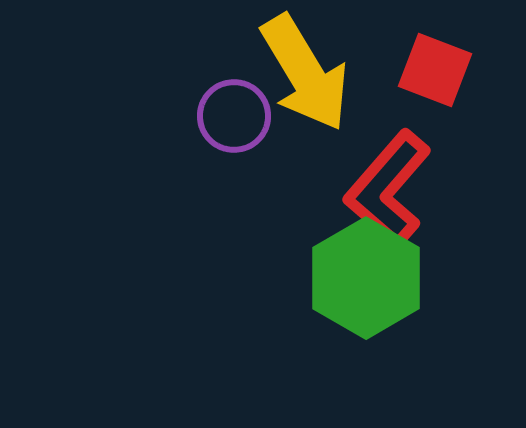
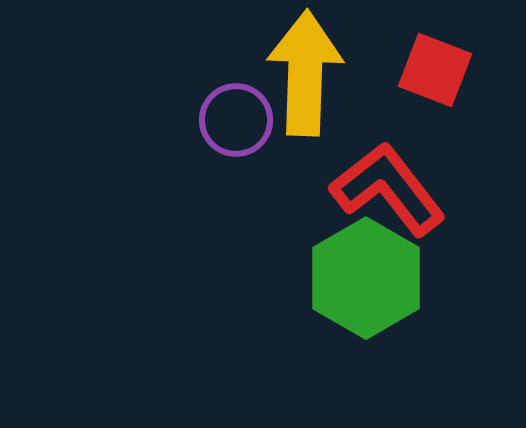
yellow arrow: rotated 147 degrees counterclockwise
purple circle: moved 2 px right, 4 px down
red L-shape: rotated 101 degrees clockwise
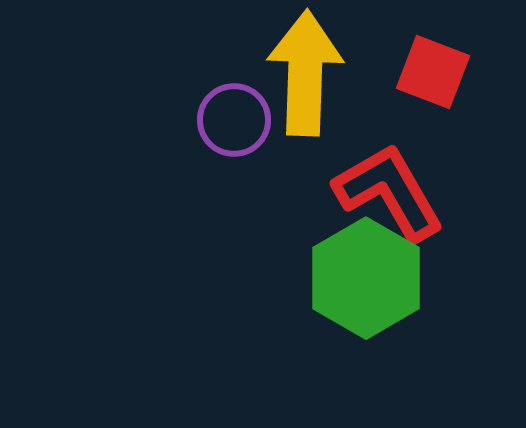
red square: moved 2 px left, 2 px down
purple circle: moved 2 px left
red L-shape: moved 1 px right, 3 px down; rotated 8 degrees clockwise
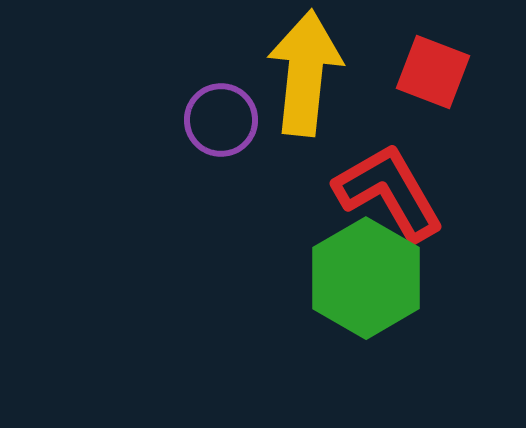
yellow arrow: rotated 4 degrees clockwise
purple circle: moved 13 px left
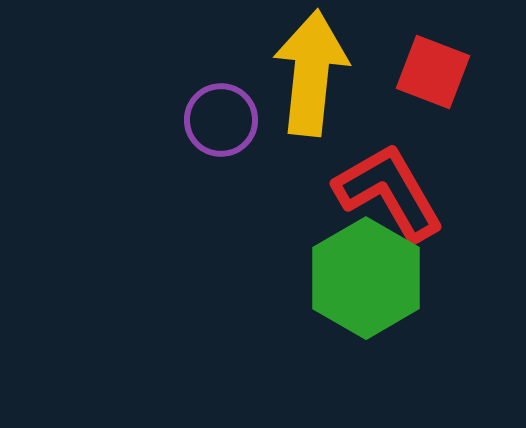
yellow arrow: moved 6 px right
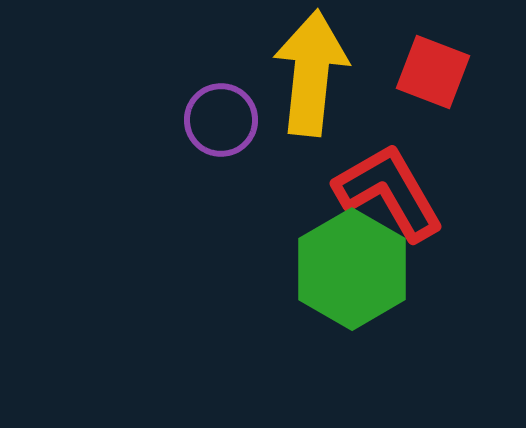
green hexagon: moved 14 px left, 9 px up
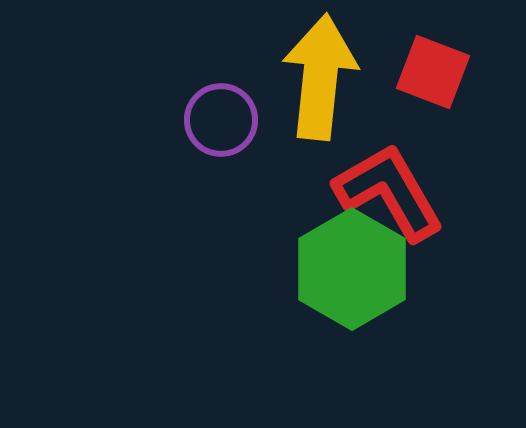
yellow arrow: moved 9 px right, 4 px down
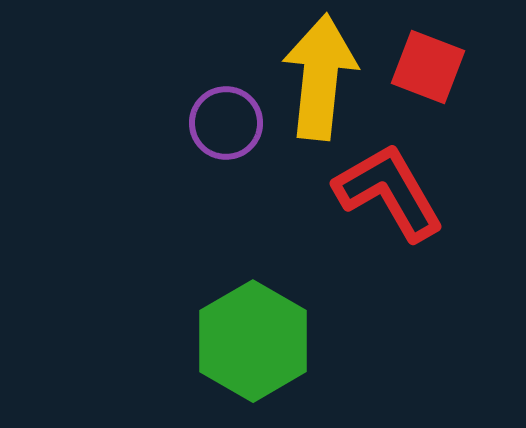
red square: moved 5 px left, 5 px up
purple circle: moved 5 px right, 3 px down
green hexagon: moved 99 px left, 72 px down
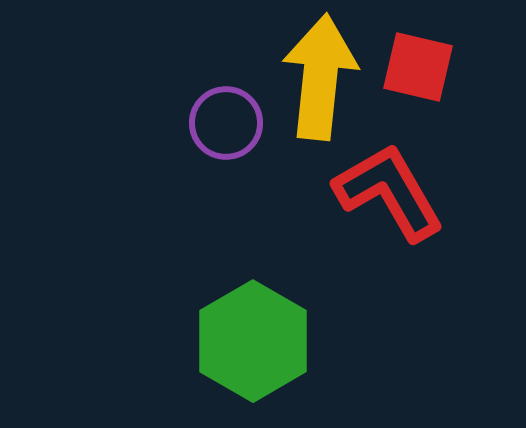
red square: moved 10 px left; rotated 8 degrees counterclockwise
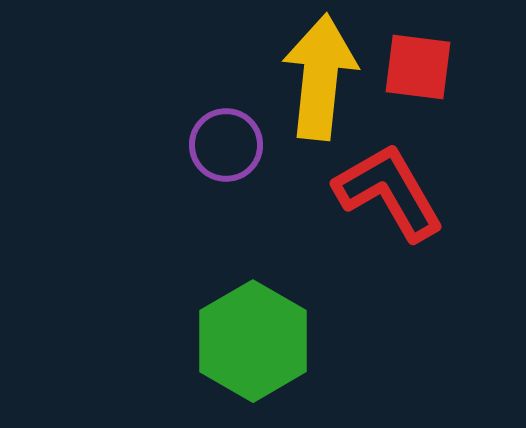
red square: rotated 6 degrees counterclockwise
purple circle: moved 22 px down
